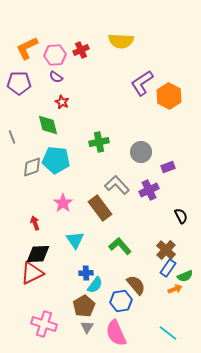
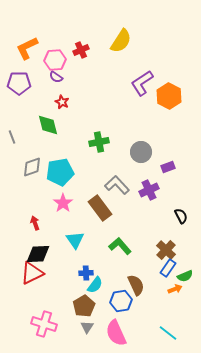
yellow semicircle: rotated 60 degrees counterclockwise
pink hexagon: moved 5 px down
cyan pentagon: moved 4 px right, 12 px down; rotated 16 degrees counterclockwise
brown semicircle: rotated 15 degrees clockwise
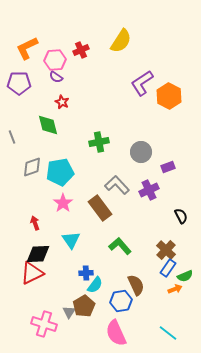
cyan triangle: moved 4 px left
gray triangle: moved 18 px left, 15 px up
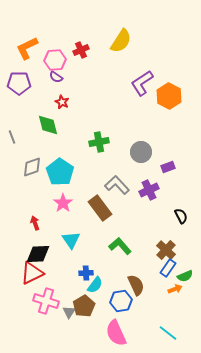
cyan pentagon: rotated 28 degrees counterclockwise
pink cross: moved 2 px right, 23 px up
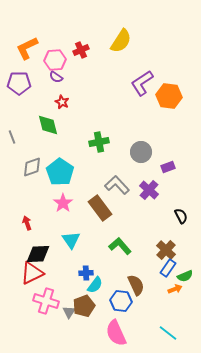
orange hexagon: rotated 20 degrees counterclockwise
purple cross: rotated 24 degrees counterclockwise
red arrow: moved 8 px left
blue hexagon: rotated 15 degrees clockwise
brown pentagon: rotated 10 degrees clockwise
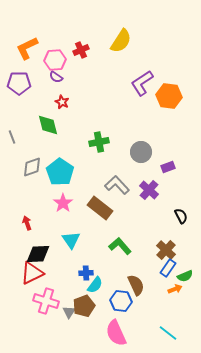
brown rectangle: rotated 15 degrees counterclockwise
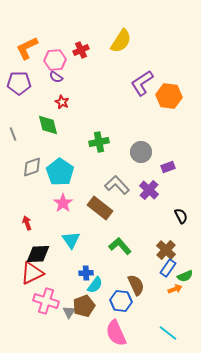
gray line: moved 1 px right, 3 px up
